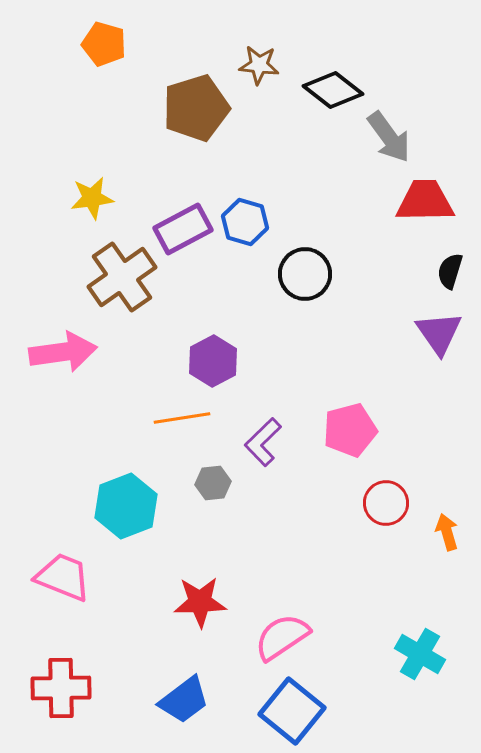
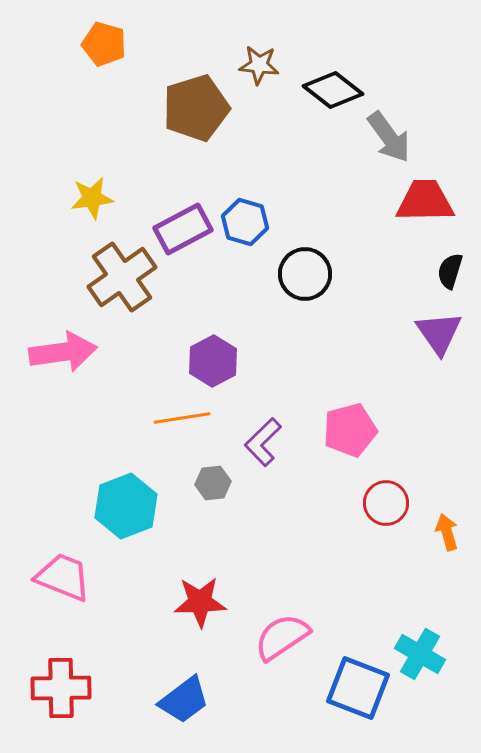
blue square: moved 66 px right, 23 px up; rotated 18 degrees counterclockwise
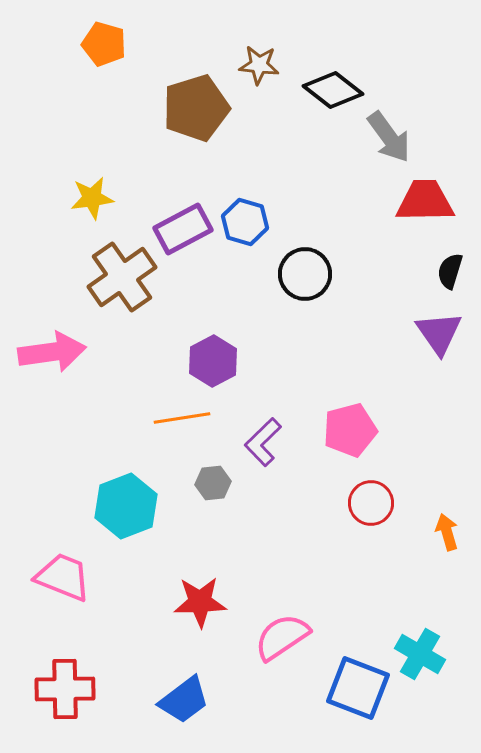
pink arrow: moved 11 px left
red circle: moved 15 px left
red cross: moved 4 px right, 1 px down
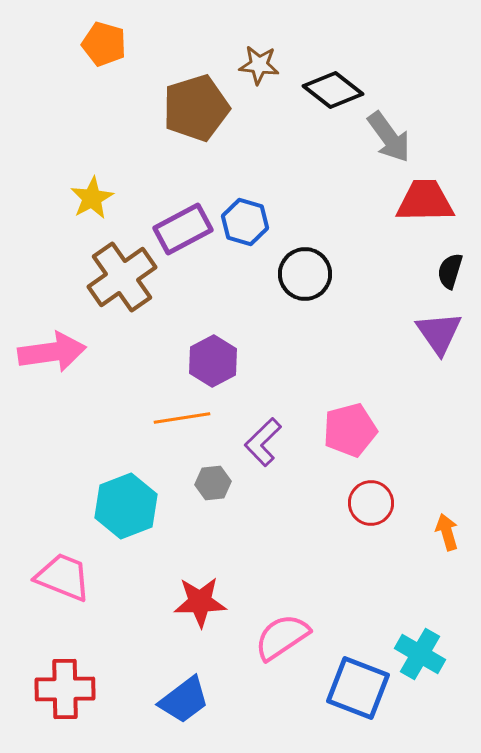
yellow star: rotated 21 degrees counterclockwise
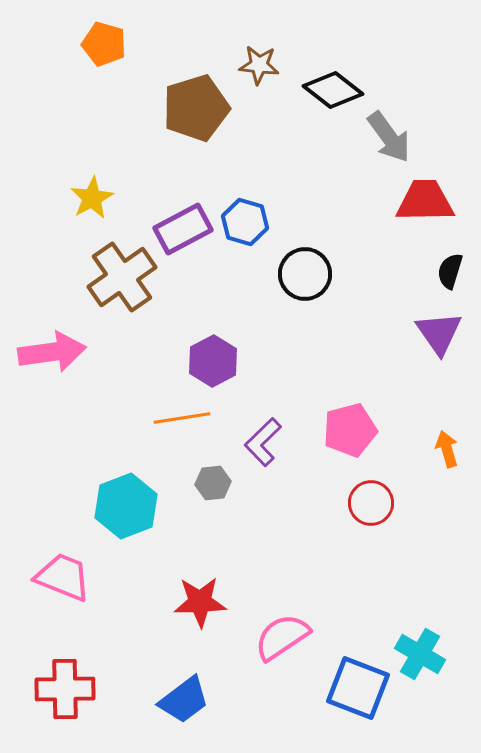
orange arrow: moved 83 px up
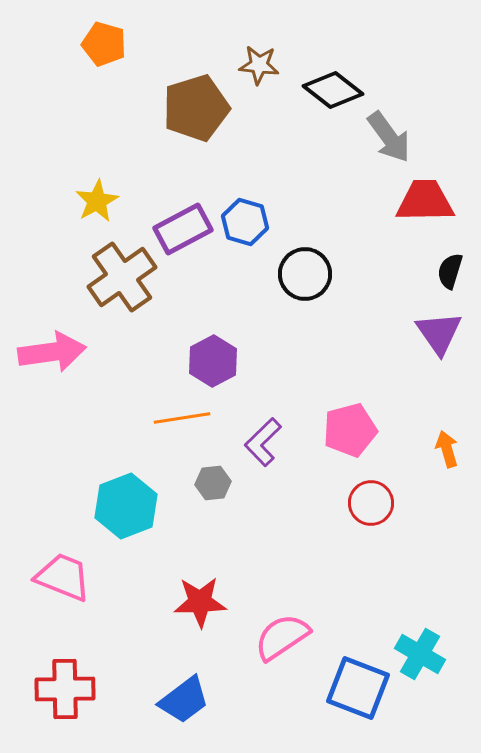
yellow star: moved 5 px right, 3 px down
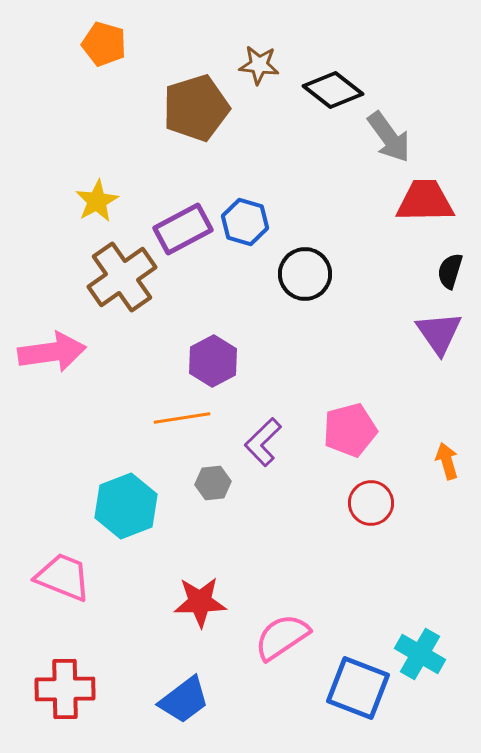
orange arrow: moved 12 px down
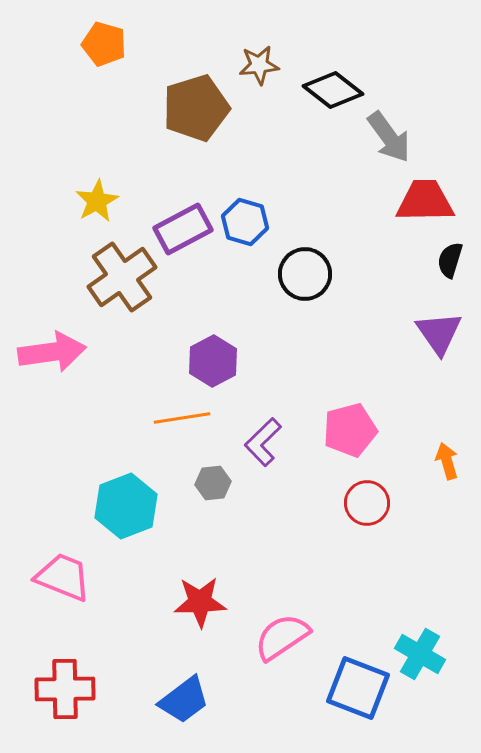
brown star: rotated 12 degrees counterclockwise
black semicircle: moved 11 px up
red circle: moved 4 px left
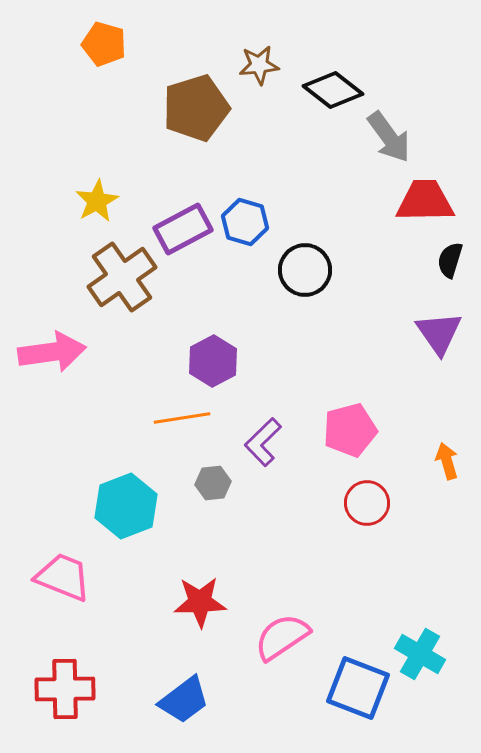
black circle: moved 4 px up
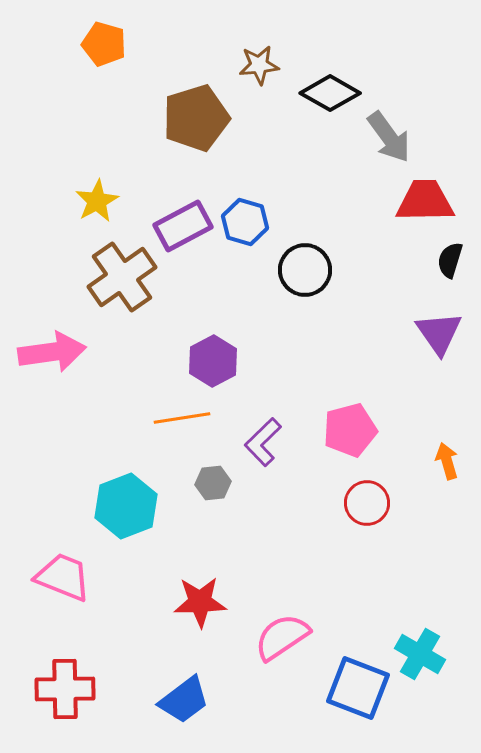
black diamond: moved 3 px left, 3 px down; rotated 8 degrees counterclockwise
brown pentagon: moved 10 px down
purple rectangle: moved 3 px up
